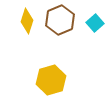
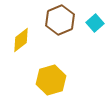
yellow diamond: moved 6 px left, 19 px down; rotated 35 degrees clockwise
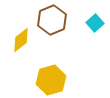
brown hexagon: moved 8 px left
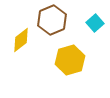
yellow hexagon: moved 19 px right, 20 px up
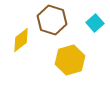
brown hexagon: rotated 20 degrees counterclockwise
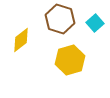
brown hexagon: moved 8 px right, 1 px up
